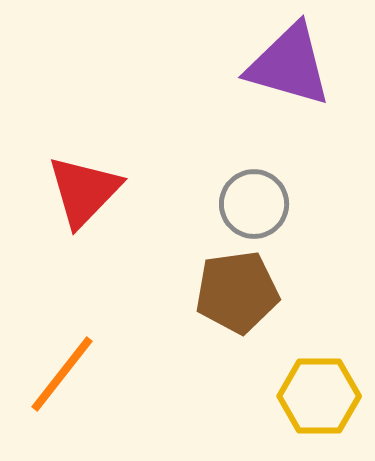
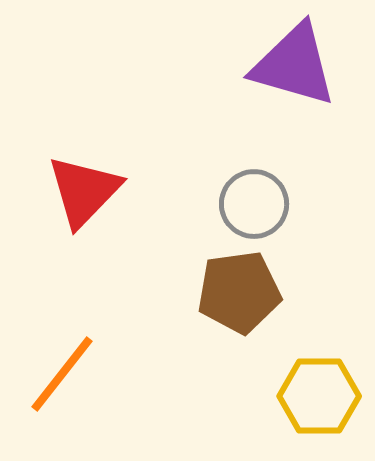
purple triangle: moved 5 px right
brown pentagon: moved 2 px right
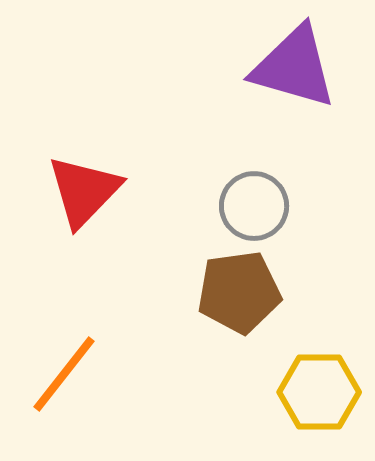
purple triangle: moved 2 px down
gray circle: moved 2 px down
orange line: moved 2 px right
yellow hexagon: moved 4 px up
